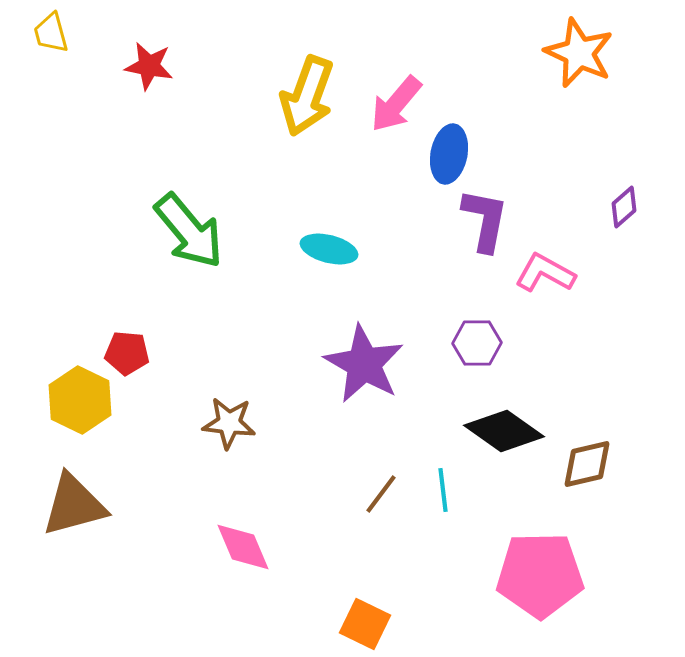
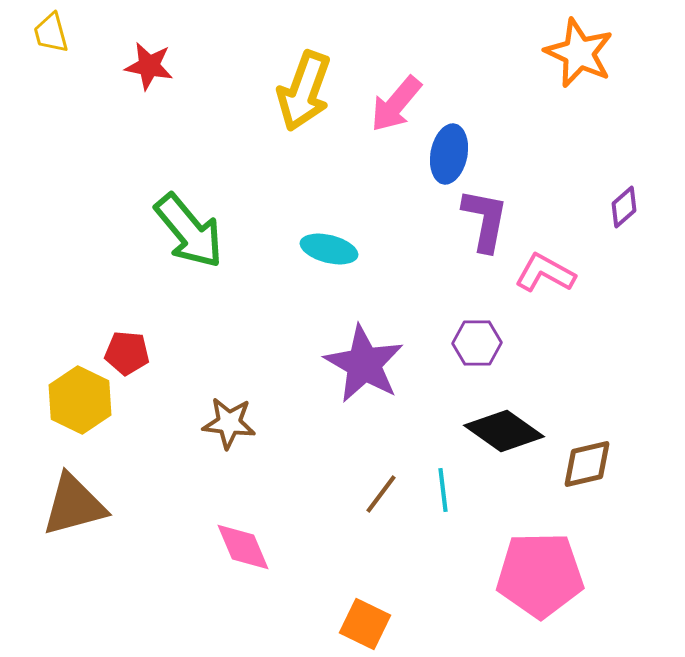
yellow arrow: moved 3 px left, 5 px up
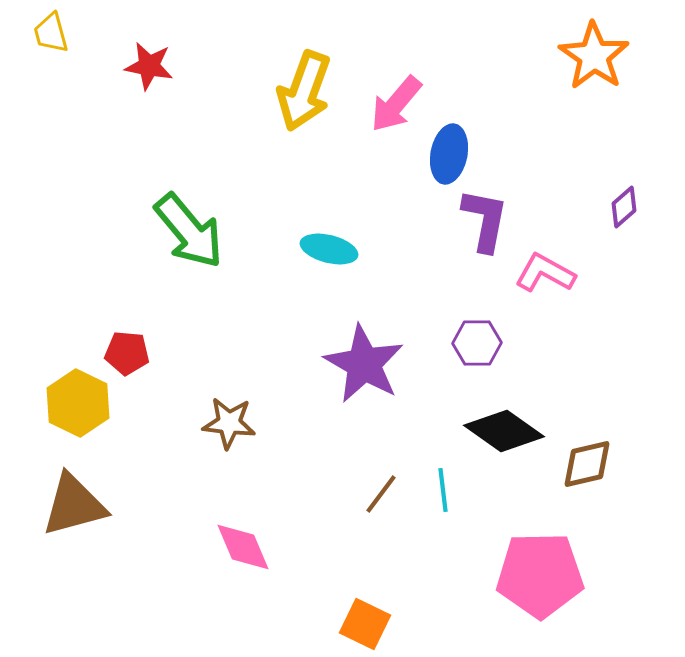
orange star: moved 15 px right, 3 px down; rotated 10 degrees clockwise
yellow hexagon: moved 2 px left, 3 px down
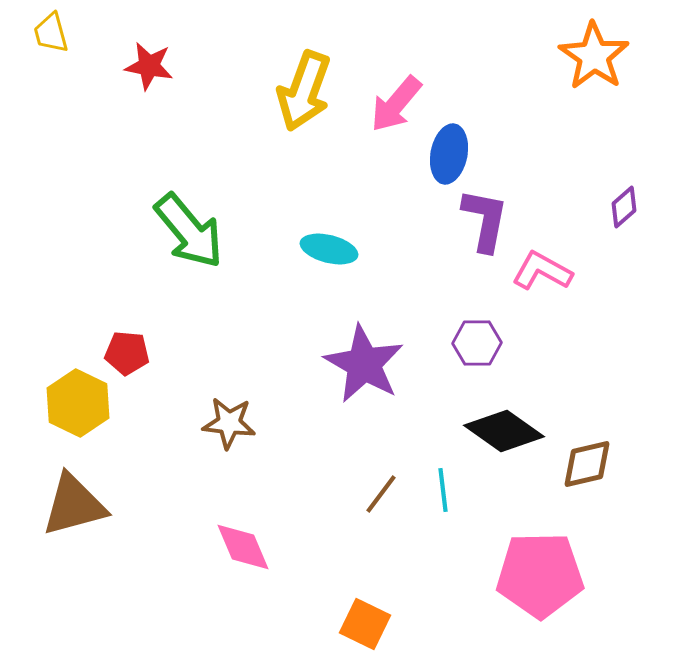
pink L-shape: moved 3 px left, 2 px up
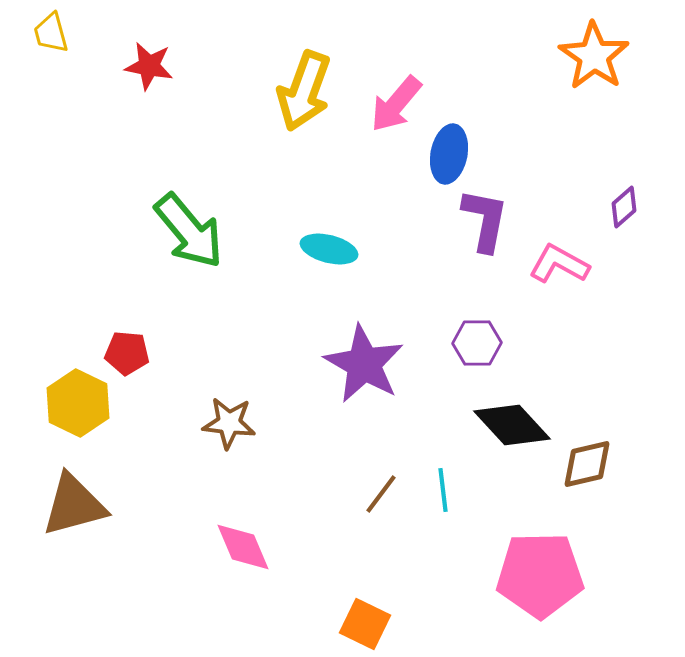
pink L-shape: moved 17 px right, 7 px up
black diamond: moved 8 px right, 6 px up; rotated 12 degrees clockwise
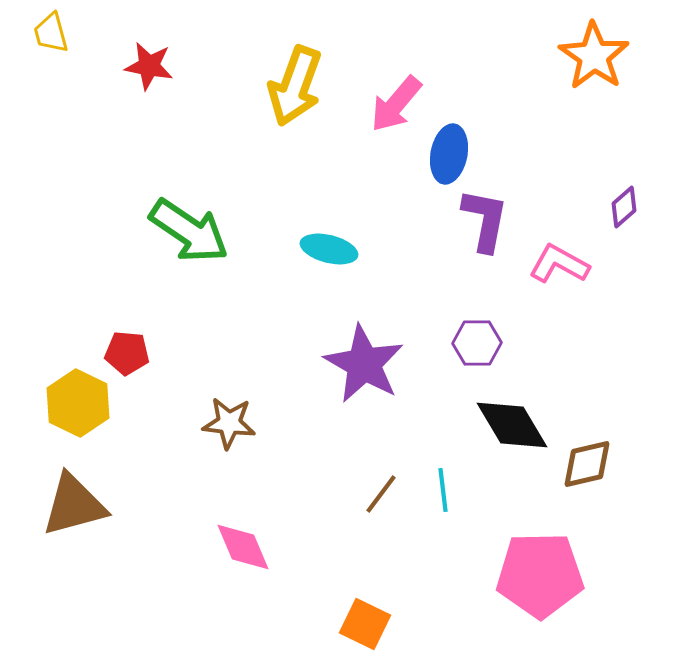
yellow arrow: moved 9 px left, 5 px up
green arrow: rotated 16 degrees counterclockwise
black diamond: rotated 12 degrees clockwise
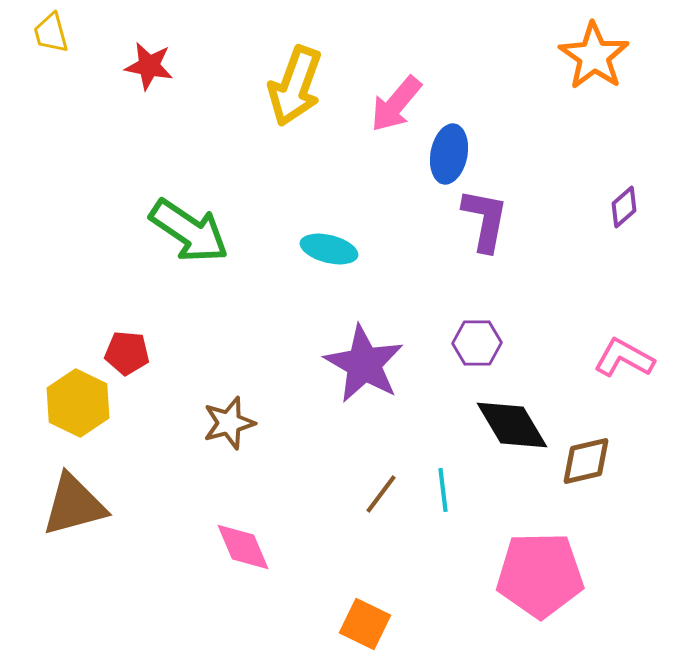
pink L-shape: moved 65 px right, 94 px down
brown star: rotated 22 degrees counterclockwise
brown diamond: moved 1 px left, 3 px up
